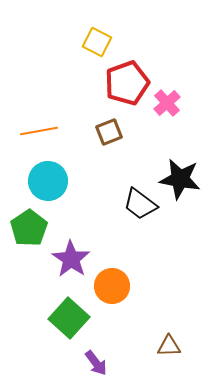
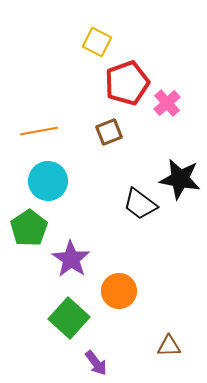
orange circle: moved 7 px right, 5 px down
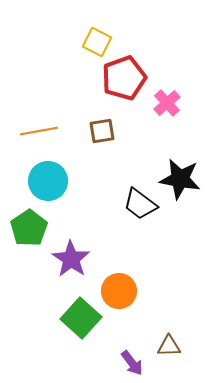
red pentagon: moved 3 px left, 5 px up
brown square: moved 7 px left, 1 px up; rotated 12 degrees clockwise
green square: moved 12 px right
purple arrow: moved 36 px right
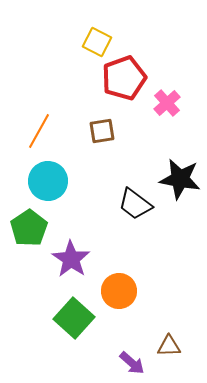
orange line: rotated 51 degrees counterclockwise
black trapezoid: moved 5 px left
green square: moved 7 px left
purple arrow: rotated 12 degrees counterclockwise
